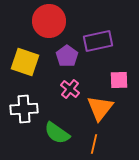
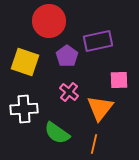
pink cross: moved 1 px left, 3 px down
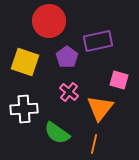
purple pentagon: moved 1 px down
pink square: rotated 18 degrees clockwise
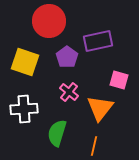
green semicircle: rotated 72 degrees clockwise
orange line: moved 2 px down
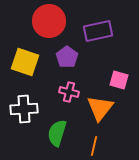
purple rectangle: moved 10 px up
pink cross: rotated 24 degrees counterclockwise
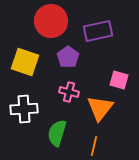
red circle: moved 2 px right
purple pentagon: moved 1 px right
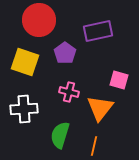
red circle: moved 12 px left, 1 px up
purple pentagon: moved 3 px left, 4 px up
green semicircle: moved 3 px right, 2 px down
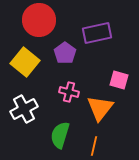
purple rectangle: moved 1 px left, 2 px down
yellow square: rotated 20 degrees clockwise
white cross: rotated 24 degrees counterclockwise
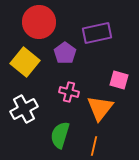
red circle: moved 2 px down
